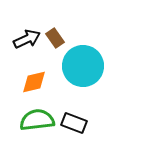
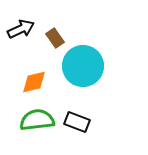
black arrow: moved 6 px left, 10 px up
black rectangle: moved 3 px right, 1 px up
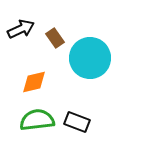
cyan circle: moved 7 px right, 8 px up
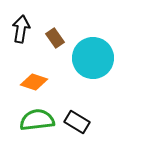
black arrow: rotated 56 degrees counterclockwise
cyan circle: moved 3 px right
orange diamond: rotated 32 degrees clockwise
black rectangle: rotated 10 degrees clockwise
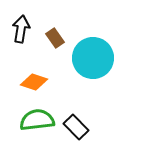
black rectangle: moved 1 px left, 5 px down; rotated 15 degrees clockwise
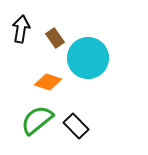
cyan circle: moved 5 px left
orange diamond: moved 14 px right
green semicircle: rotated 32 degrees counterclockwise
black rectangle: moved 1 px up
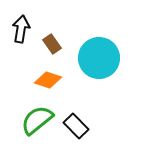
brown rectangle: moved 3 px left, 6 px down
cyan circle: moved 11 px right
orange diamond: moved 2 px up
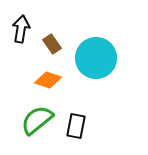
cyan circle: moved 3 px left
black rectangle: rotated 55 degrees clockwise
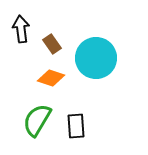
black arrow: rotated 16 degrees counterclockwise
orange diamond: moved 3 px right, 2 px up
green semicircle: rotated 20 degrees counterclockwise
black rectangle: rotated 15 degrees counterclockwise
